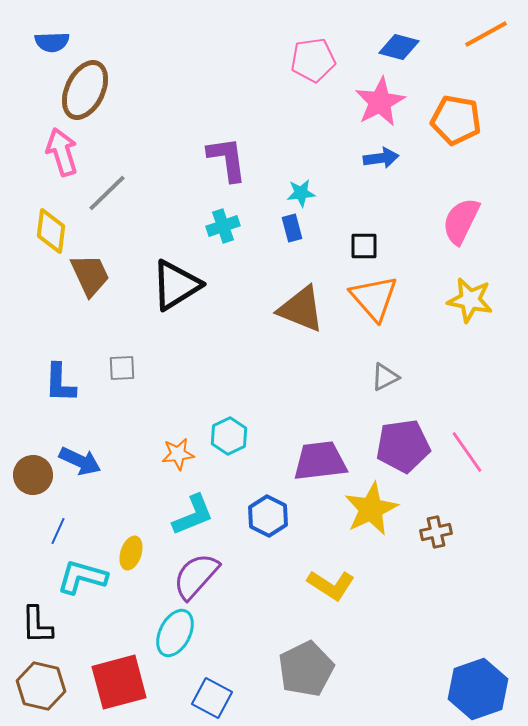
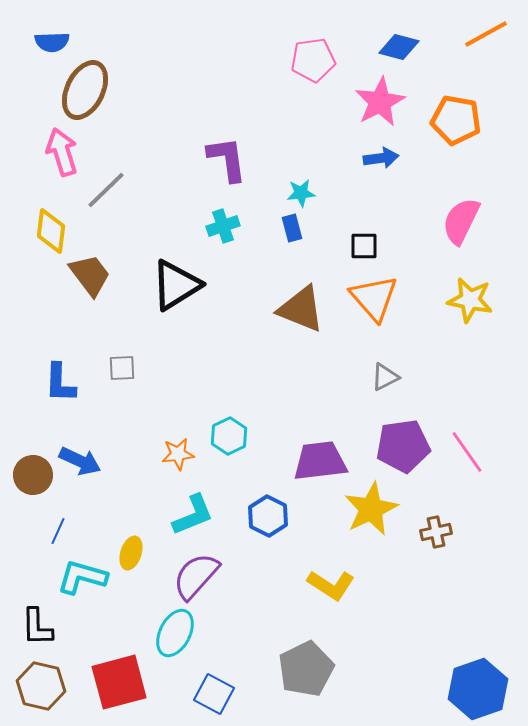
gray line at (107, 193): moved 1 px left, 3 px up
brown trapezoid at (90, 275): rotated 12 degrees counterclockwise
black L-shape at (37, 625): moved 2 px down
blue square at (212, 698): moved 2 px right, 4 px up
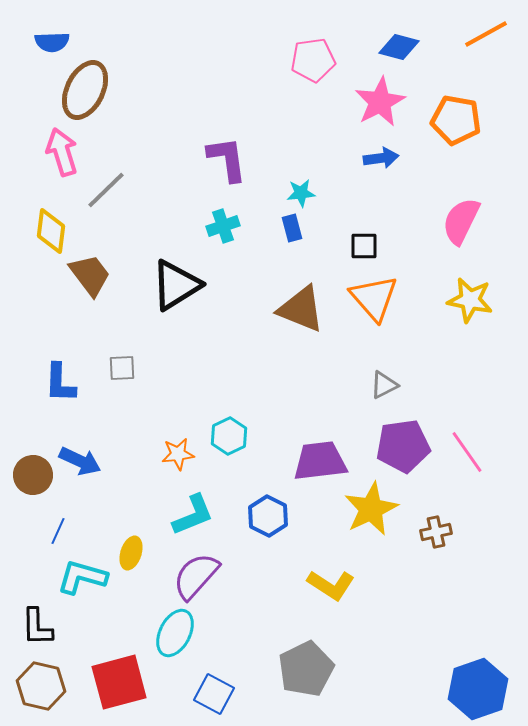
gray triangle at (385, 377): moved 1 px left, 8 px down
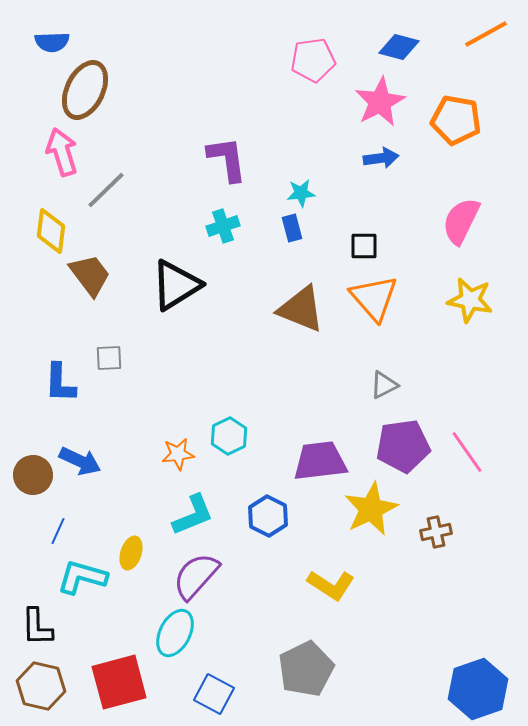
gray square at (122, 368): moved 13 px left, 10 px up
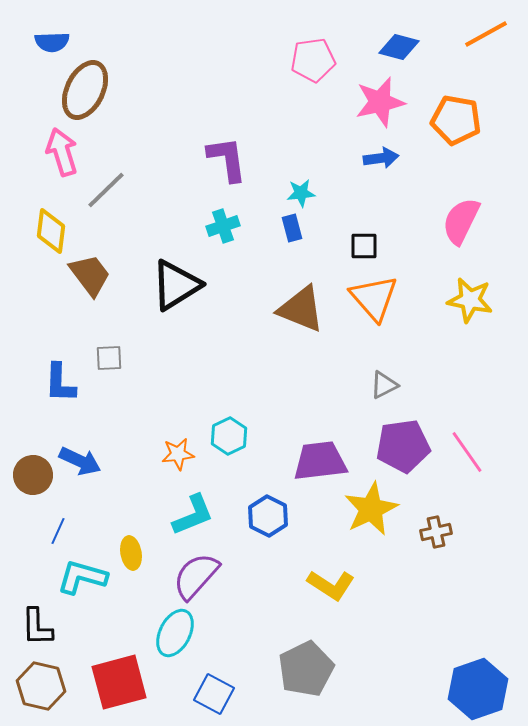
pink star at (380, 102): rotated 15 degrees clockwise
yellow ellipse at (131, 553): rotated 28 degrees counterclockwise
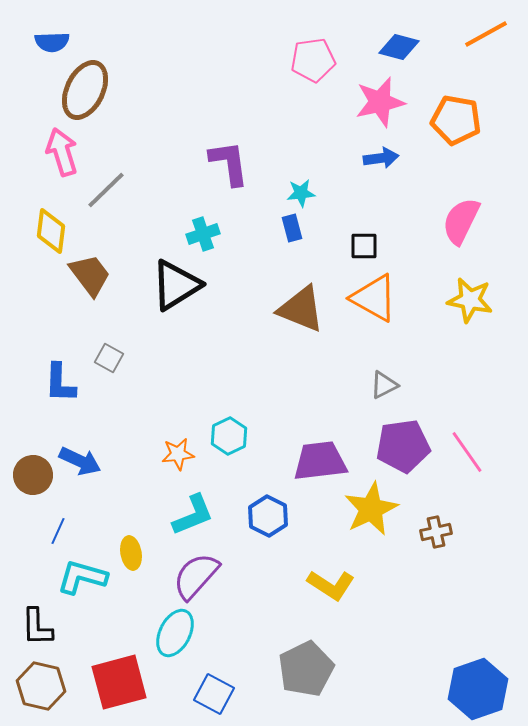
purple L-shape at (227, 159): moved 2 px right, 4 px down
cyan cross at (223, 226): moved 20 px left, 8 px down
orange triangle at (374, 298): rotated 20 degrees counterclockwise
gray square at (109, 358): rotated 32 degrees clockwise
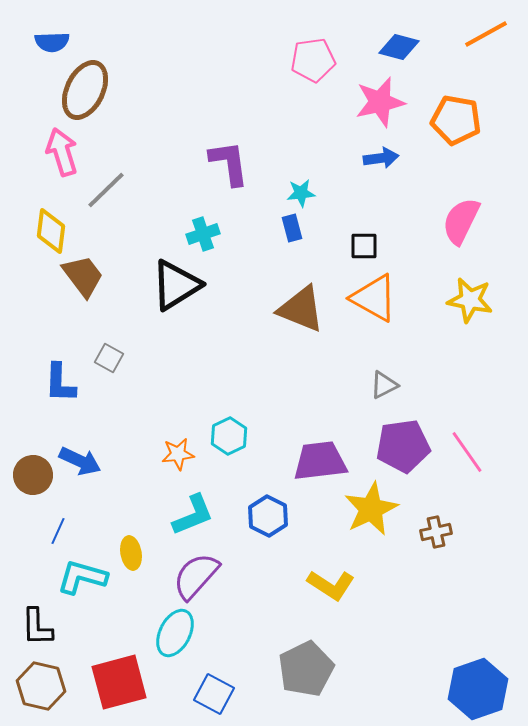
brown trapezoid at (90, 275): moved 7 px left, 1 px down
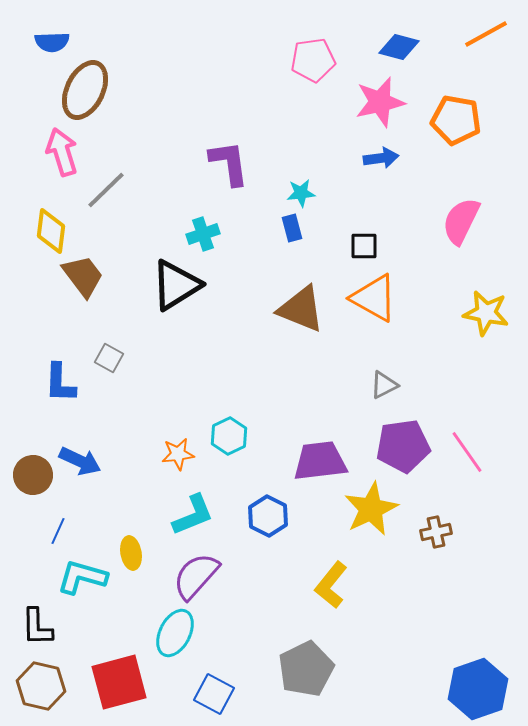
yellow star at (470, 300): moved 16 px right, 13 px down
yellow L-shape at (331, 585): rotated 96 degrees clockwise
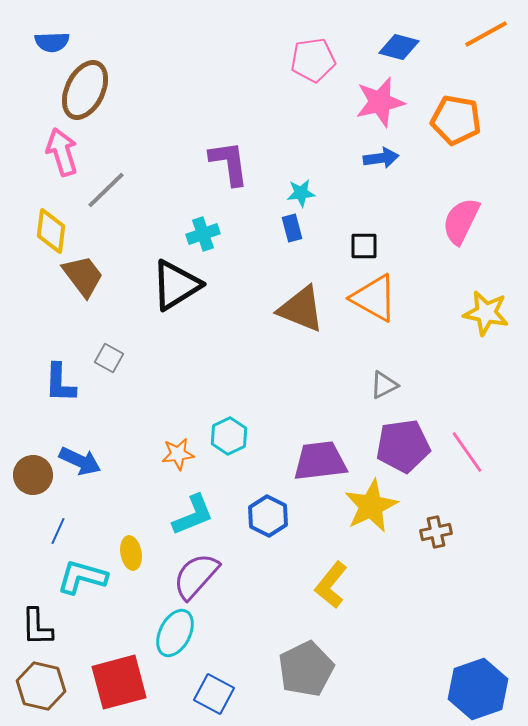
yellow star at (371, 509): moved 3 px up
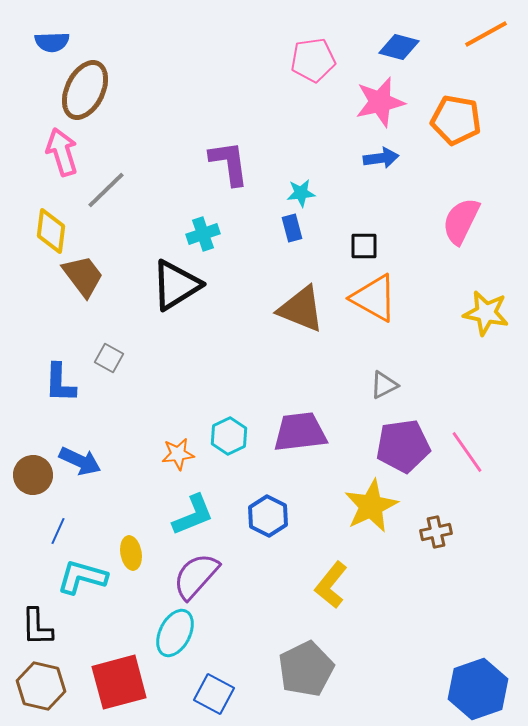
purple trapezoid at (320, 461): moved 20 px left, 29 px up
